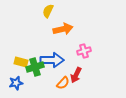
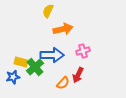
pink cross: moved 1 px left
blue arrow: moved 5 px up
green cross: rotated 24 degrees counterclockwise
red arrow: moved 2 px right
blue star: moved 3 px left, 6 px up
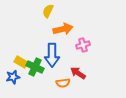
pink cross: moved 6 px up
blue arrow: rotated 90 degrees clockwise
yellow rectangle: rotated 16 degrees clockwise
green cross: rotated 24 degrees counterclockwise
red arrow: moved 2 px up; rotated 98 degrees clockwise
orange semicircle: rotated 40 degrees clockwise
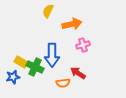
orange arrow: moved 9 px right, 5 px up
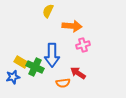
orange arrow: moved 2 px down; rotated 18 degrees clockwise
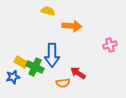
yellow semicircle: rotated 80 degrees clockwise
pink cross: moved 27 px right
